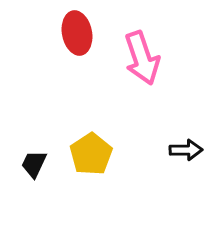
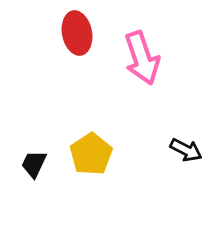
black arrow: rotated 28 degrees clockwise
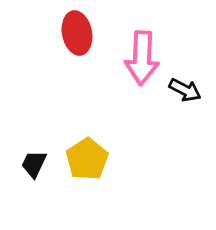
pink arrow: rotated 22 degrees clockwise
black arrow: moved 1 px left, 60 px up
yellow pentagon: moved 4 px left, 5 px down
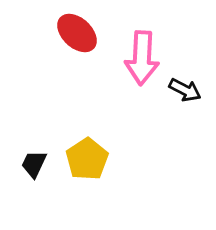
red ellipse: rotated 36 degrees counterclockwise
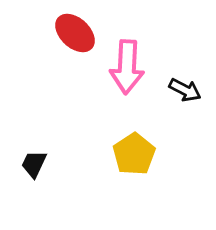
red ellipse: moved 2 px left
pink arrow: moved 15 px left, 9 px down
yellow pentagon: moved 47 px right, 5 px up
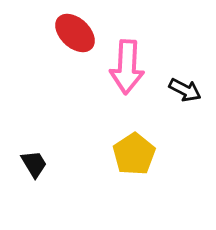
black trapezoid: rotated 124 degrees clockwise
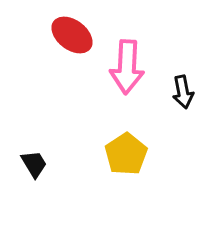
red ellipse: moved 3 px left, 2 px down; rotated 6 degrees counterclockwise
black arrow: moved 2 px left, 2 px down; rotated 52 degrees clockwise
yellow pentagon: moved 8 px left
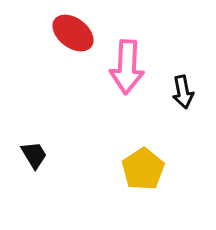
red ellipse: moved 1 px right, 2 px up
yellow pentagon: moved 17 px right, 15 px down
black trapezoid: moved 9 px up
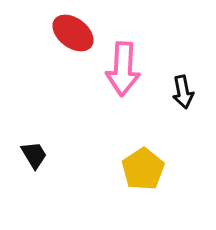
pink arrow: moved 4 px left, 2 px down
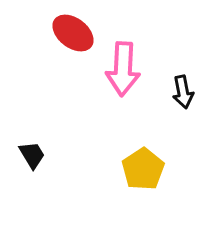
black trapezoid: moved 2 px left
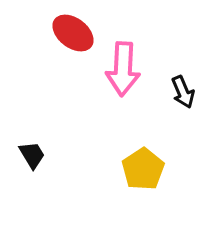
black arrow: rotated 12 degrees counterclockwise
